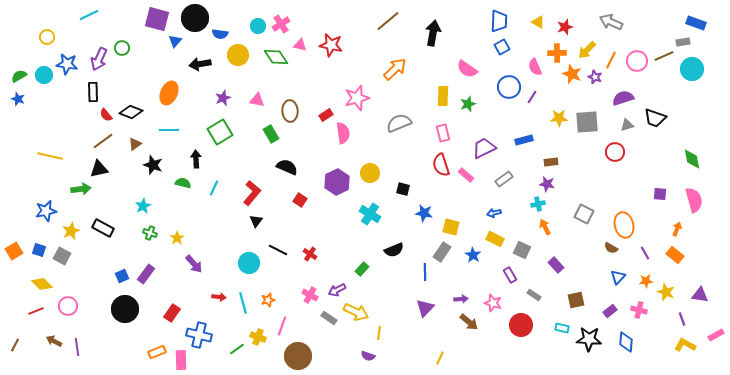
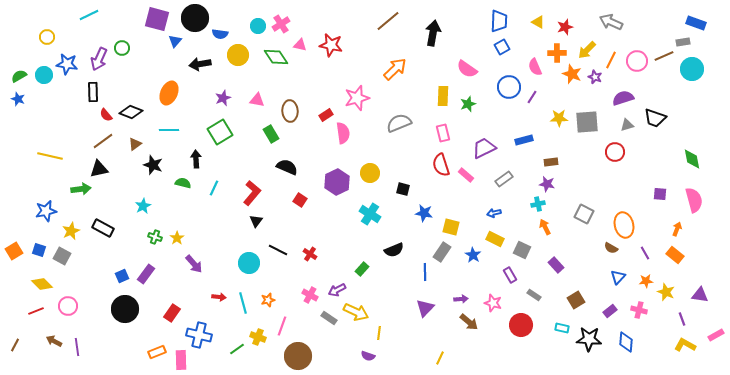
green cross at (150, 233): moved 5 px right, 4 px down
brown square at (576, 300): rotated 18 degrees counterclockwise
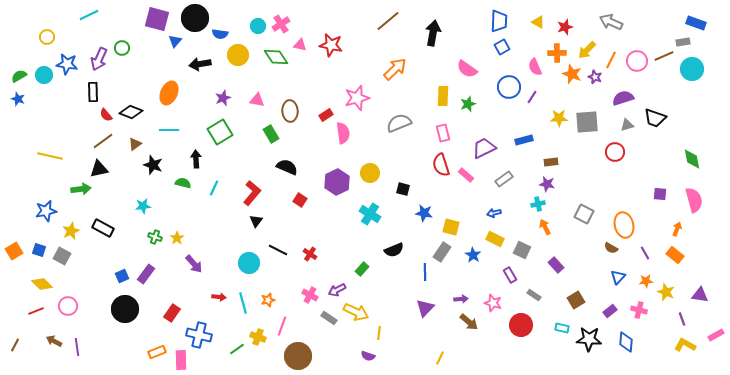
cyan star at (143, 206): rotated 21 degrees clockwise
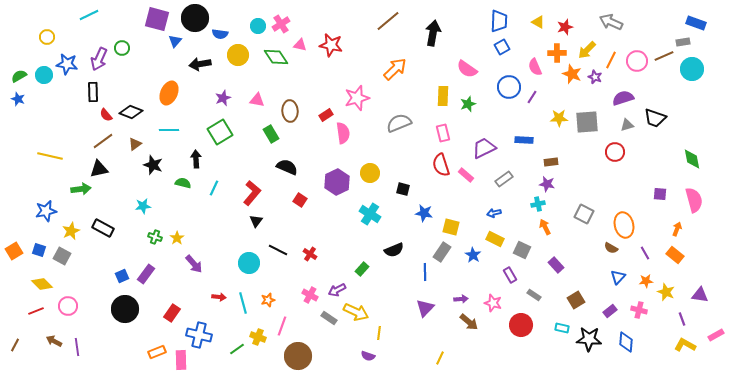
blue rectangle at (524, 140): rotated 18 degrees clockwise
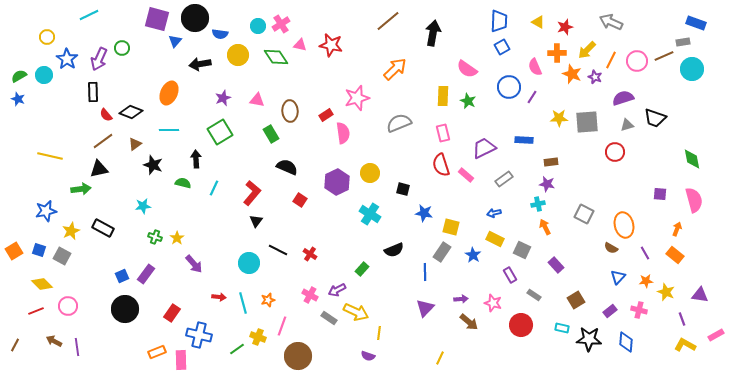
blue star at (67, 64): moved 5 px up; rotated 25 degrees clockwise
green star at (468, 104): moved 3 px up; rotated 28 degrees counterclockwise
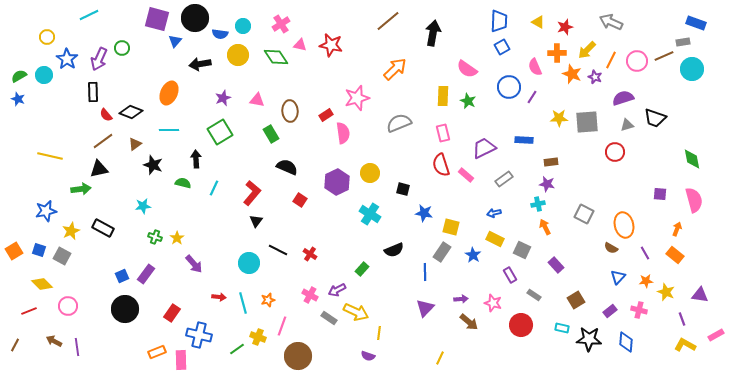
cyan circle at (258, 26): moved 15 px left
red line at (36, 311): moved 7 px left
